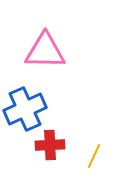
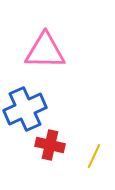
red cross: rotated 16 degrees clockwise
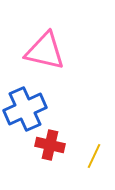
pink triangle: rotated 12 degrees clockwise
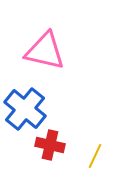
blue cross: rotated 27 degrees counterclockwise
yellow line: moved 1 px right
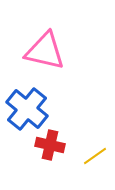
blue cross: moved 2 px right
yellow line: rotated 30 degrees clockwise
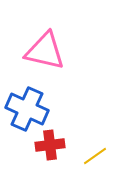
blue cross: rotated 15 degrees counterclockwise
red cross: rotated 20 degrees counterclockwise
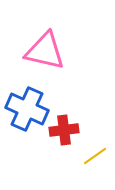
red cross: moved 14 px right, 15 px up
